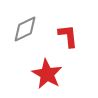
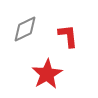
red star: rotated 12 degrees clockwise
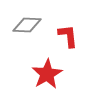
gray diamond: moved 2 px right, 4 px up; rotated 28 degrees clockwise
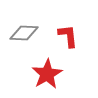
gray diamond: moved 3 px left, 8 px down
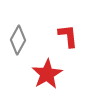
gray diamond: moved 6 px left, 7 px down; rotated 64 degrees counterclockwise
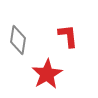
gray diamond: rotated 20 degrees counterclockwise
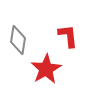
red star: moved 1 px left, 5 px up
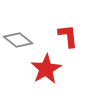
gray diamond: rotated 60 degrees counterclockwise
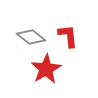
gray diamond: moved 13 px right, 3 px up
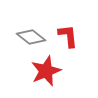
red star: moved 2 px down; rotated 8 degrees clockwise
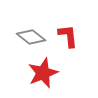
red star: moved 3 px left, 2 px down
